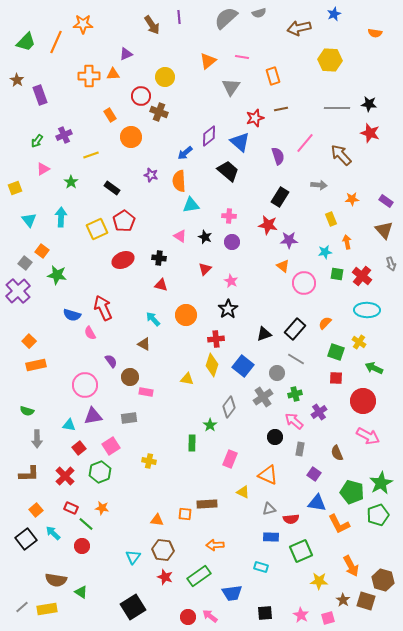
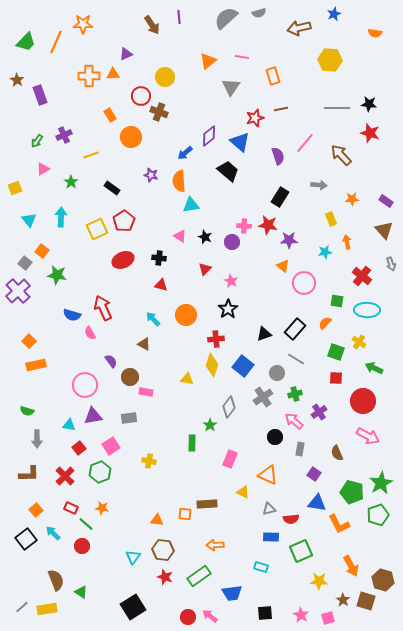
pink cross at (229, 216): moved 15 px right, 10 px down
green square at (337, 274): moved 27 px down
brown semicircle at (56, 580): rotated 120 degrees counterclockwise
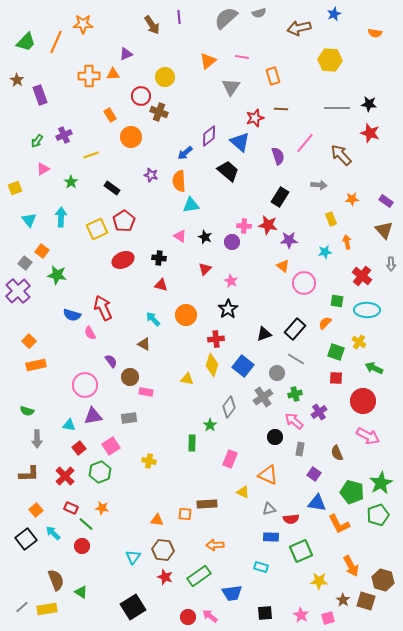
brown line at (281, 109): rotated 16 degrees clockwise
gray arrow at (391, 264): rotated 16 degrees clockwise
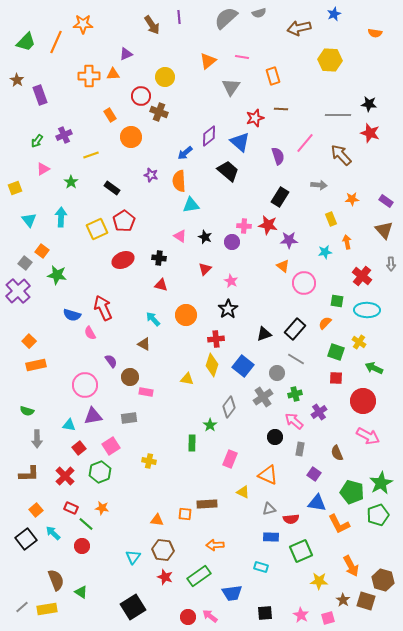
gray line at (337, 108): moved 1 px right, 7 px down
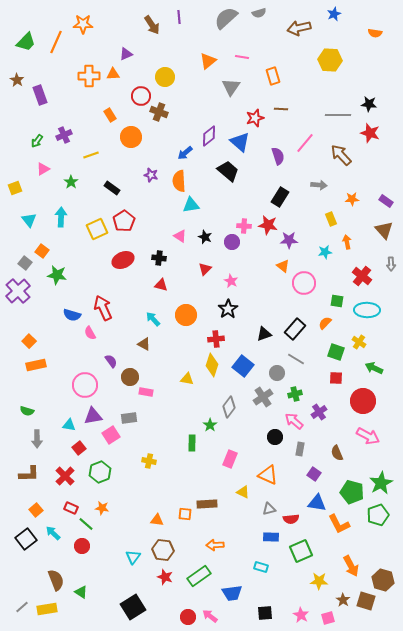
pink square at (111, 446): moved 11 px up
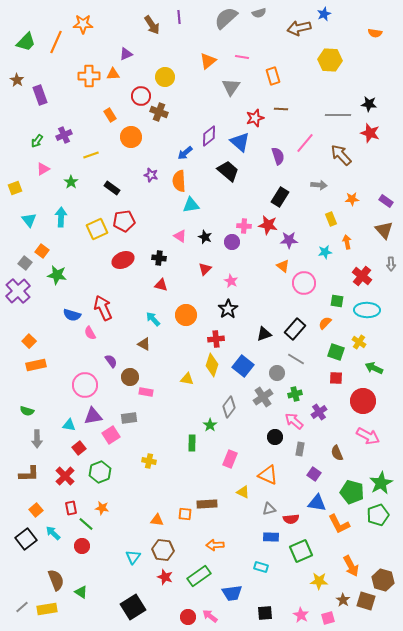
blue star at (334, 14): moved 10 px left
red pentagon at (124, 221): rotated 25 degrees clockwise
red rectangle at (71, 508): rotated 56 degrees clockwise
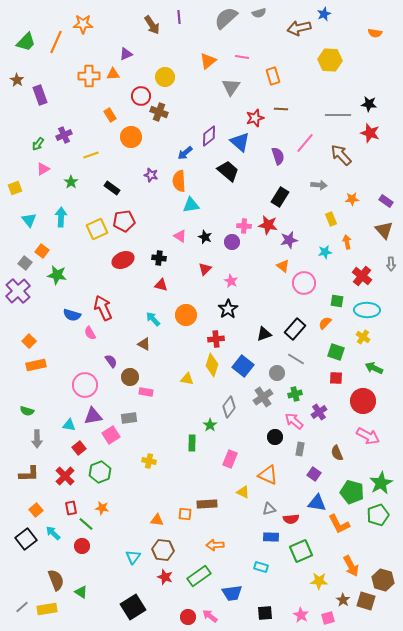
green arrow at (37, 141): moved 1 px right, 3 px down
purple star at (289, 240): rotated 12 degrees counterclockwise
yellow cross at (359, 342): moved 4 px right, 5 px up
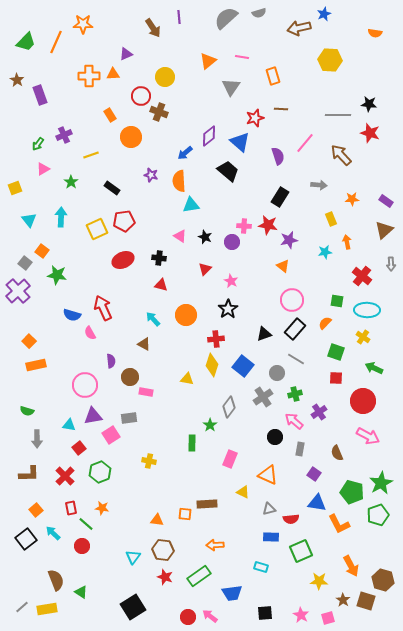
brown arrow at (152, 25): moved 1 px right, 3 px down
brown triangle at (384, 230): rotated 30 degrees clockwise
pink circle at (304, 283): moved 12 px left, 17 px down
purple semicircle at (111, 361): rotated 32 degrees clockwise
